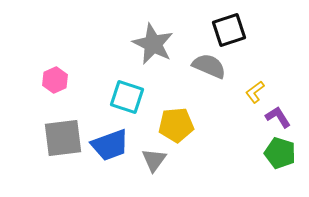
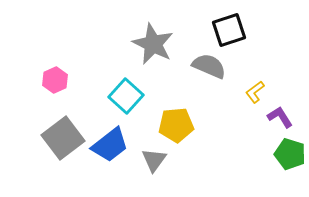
cyan square: moved 1 px left, 1 px up; rotated 24 degrees clockwise
purple L-shape: moved 2 px right
gray square: rotated 30 degrees counterclockwise
blue trapezoid: rotated 18 degrees counterclockwise
green pentagon: moved 10 px right, 1 px down
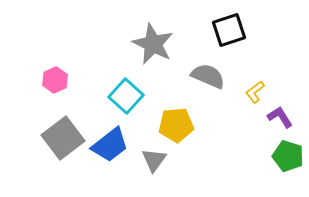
gray semicircle: moved 1 px left, 10 px down
green pentagon: moved 2 px left, 2 px down
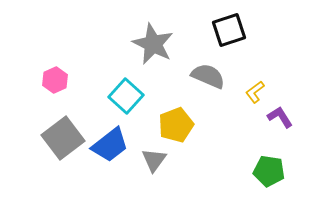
yellow pentagon: rotated 16 degrees counterclockwise
green pentagon: moved 19 px left, 15 px down; rotated 8 degrees counterclockwise
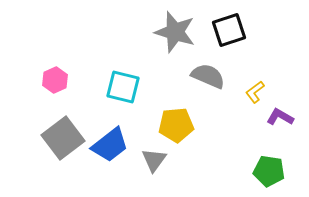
gray star: moved 22 px right, 12 px up; rotated 9 degrees counterclockwise
cyan square: moved 3 px left, 9 px up; rotated 28 degrees counterclockwise
purple L-shape: rotated 28 degrees counterclockwise
yellow pentagon: rotated 16 degrees clockwise
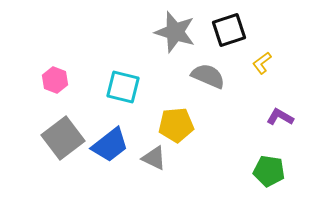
pink hexagon: rotated 15 degrees counterclockwise
yellow L-shape: moved 7 px right, 29 px up
gray triangle: moved 2 px up; rotated 40 degrees counterclockwise
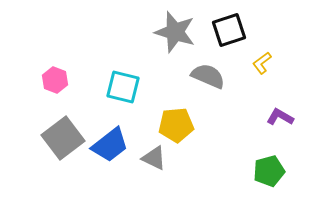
green pentagon: rotated 24 degrees counterclockwise
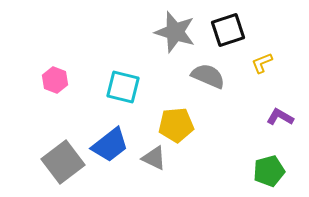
black square: moved 1 px left
yellow L-shape: rotated 15 degrees clockwise
gray square: moved 24 px down
